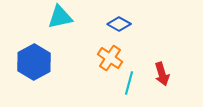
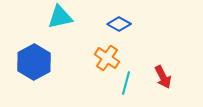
orange cross: moved 3 px left
red arrow: moved 1 px right, 3 px down; rotated 10 degrees counterclockwise
cyan line: moved 3 px left
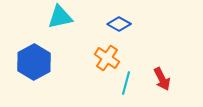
red arrow: moved 1 px left, 2 px down
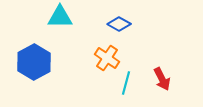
cyan triangle: rotated 12 degrees clockwise
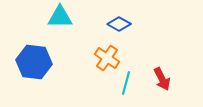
blue hexagon: rotated 24 degrees counterclockwise
